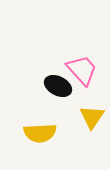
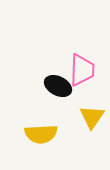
pink trapezoid: rotated 44 degrees clockwise
yellow semicircle: moved 1 px right, 1 px down
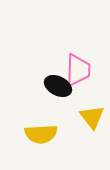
pink trapezoid: moved 4 px left
yellow triangle: rotated 12 degrees counterclockwise
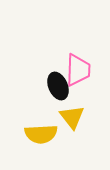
black ellipse: rotated 40 degrees clockwise
yellow triangle: moved 20 px left
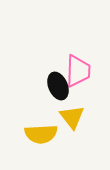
pink trapezoid: moved 1 px down
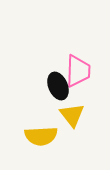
yellow triangle: moved 2 px up
yellow semicircle: moved 2 px down
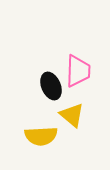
black ellipse: moved 7 px left
yellow triangle: rotated 12 degrees counterclockwise
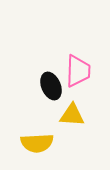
yellow triangle: rotated 36 degrees counterclockwise
yellow semicircle: moved 4 px left, 7 px down
